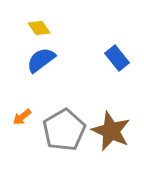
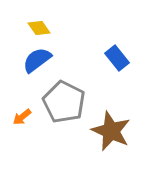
blue semicircle: moved 4 px left
gray pentagon: moved 28 px up; rotated 15 degrees counterclockwise
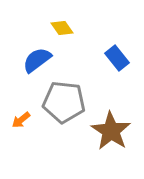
yellow diamond: moved 23 px right
gray pentagon: rotated 21 degrees counterclockwise
orange arrow: moved 1 px left, 3 px down
brown star: rotated 9 degrees clockwise
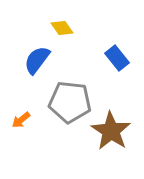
blue semicircle: rotated 16 degrees counterclockwise
gray pentagon: moved 6 px right
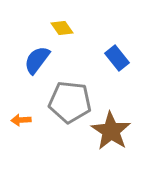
orange arrow: rotated 36 degrees clockwise
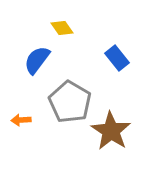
gray pentagon: rotated 24 degrees clockwise
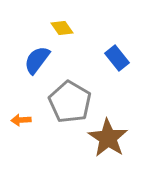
brown star: moved 3 px left, 7 px down
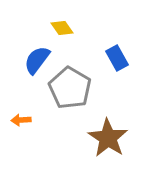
blue rectangle: rotated 10 degrees clockwise
gray pentagon: moved 14 px up
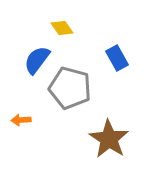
gray pentagon: rotated 15 degrees counterclockwise
brown star: moved 1 px right, 1 px down
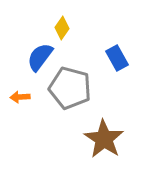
yellow diamond: rotated 70 degrees clockwise
blue semicircle: moved 3 px right, 3 px up
orange arrow: moved 1 px left, 23 px up
brown star: moved 5 px left
